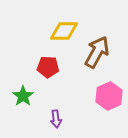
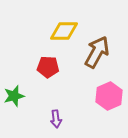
green star: moved 9 px left; rotated 20 degrees clockwise
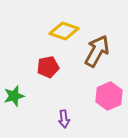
yellow diamond: rotated 20 degrees clockwise
brown arrow: moved 1 px up
red pentagon: rotated 15 degrees counterclockwise
purple arrow: moved 8 px right
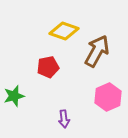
pink hexagon: moved 1 px left, 1 px down
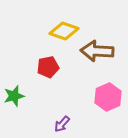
brown arrow: rotated 116 degrees counterclockwise
purple arrow: moved 2 px left, 5 px down; rotated 48 degrees clockwise
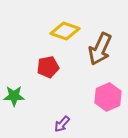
yellow diamond: moved 1 px right
brown arrow: moved 3 px right, 2 px up; rotated 68 degrees counterclockwise
green star: rotated 15 degrees clockwise
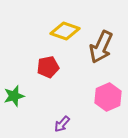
brown arrow: moved 1 px right, 2 px up
green star: rotated 15 degrees counterclockwise
